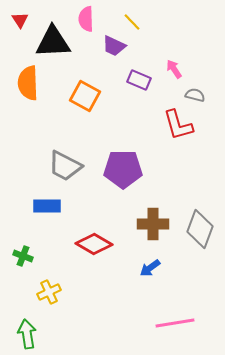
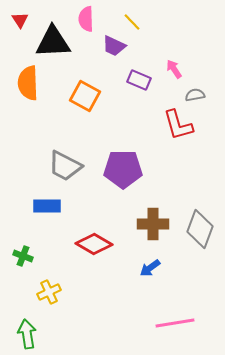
gray semicircle: rotated 24 degrees counterclockwise
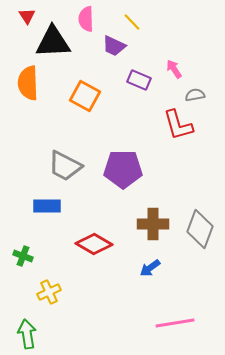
red triangle: moved 7 px right, 4 px up
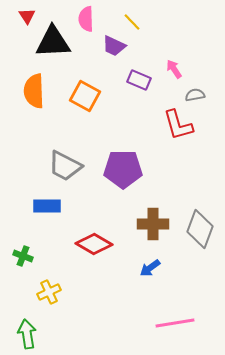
orange semicircle: moved 6 px right, 8 px down
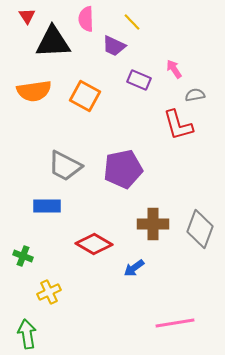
orange semicircle: rotated 96 degrees counterclockwise
purple pentagon: rotated 12 degrees counterclockwise
blue arrow: moved 16 px left
